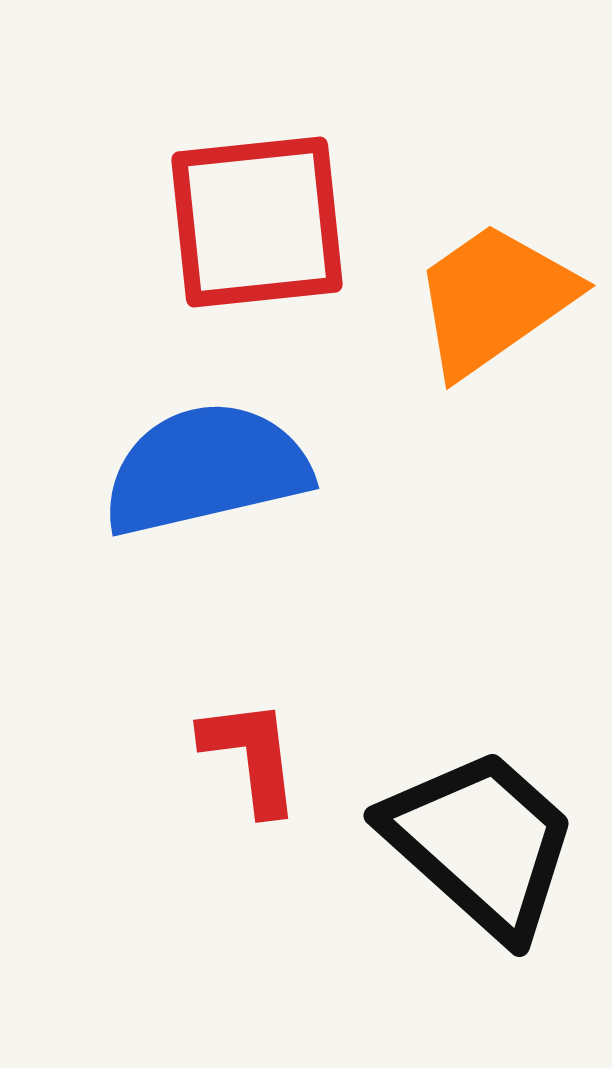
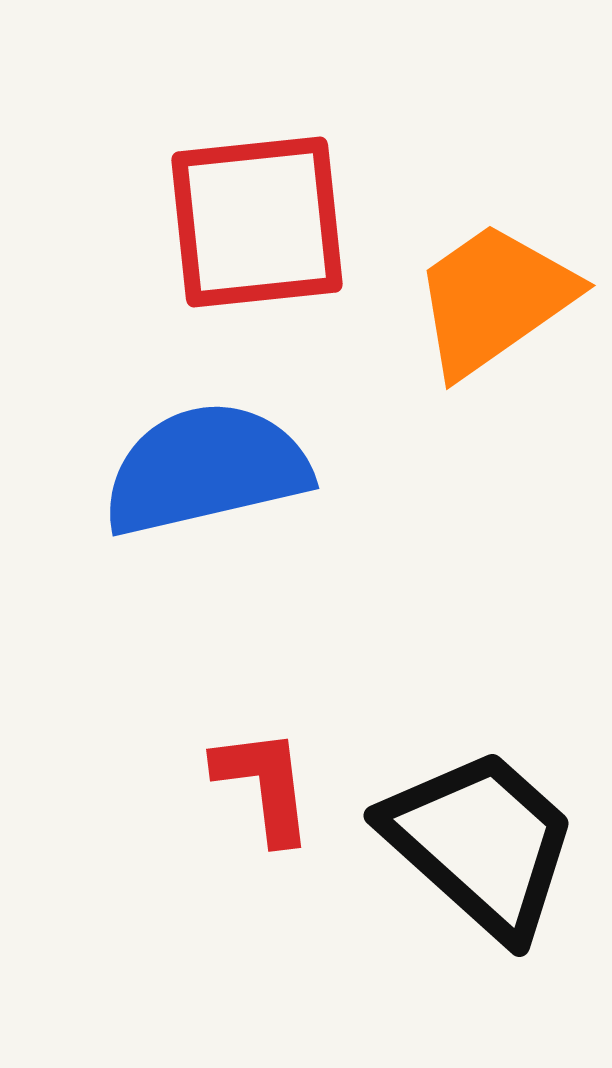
red L-shape: moved 13 px right, 29 px down
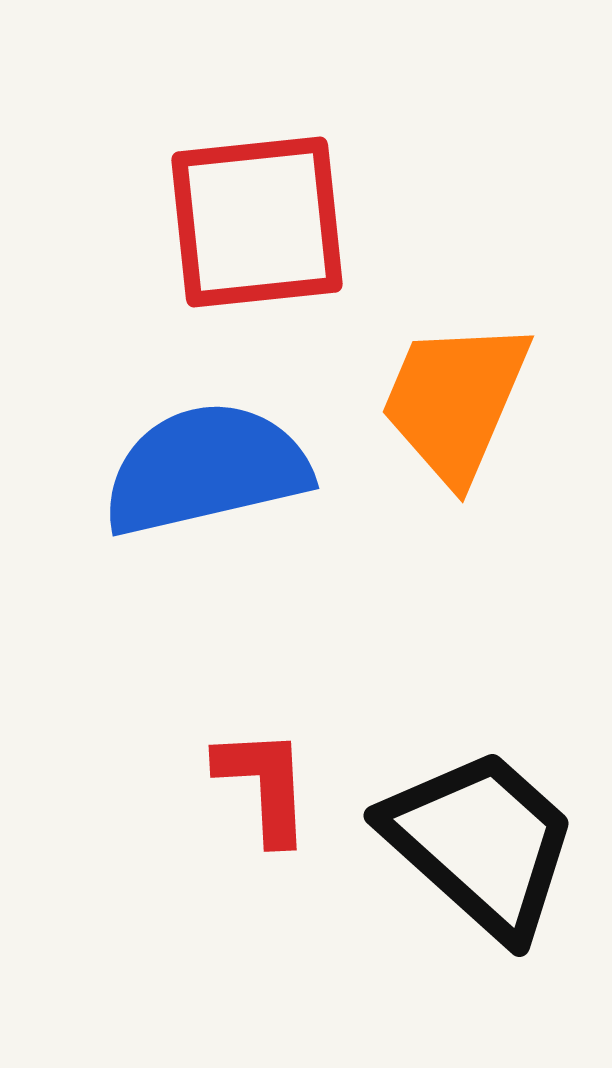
orange trapezoid: moved 39 px left, 102 px down; rotated 32 degrees counterclockwise
red L-shape: rotated 4 degrees clockwise
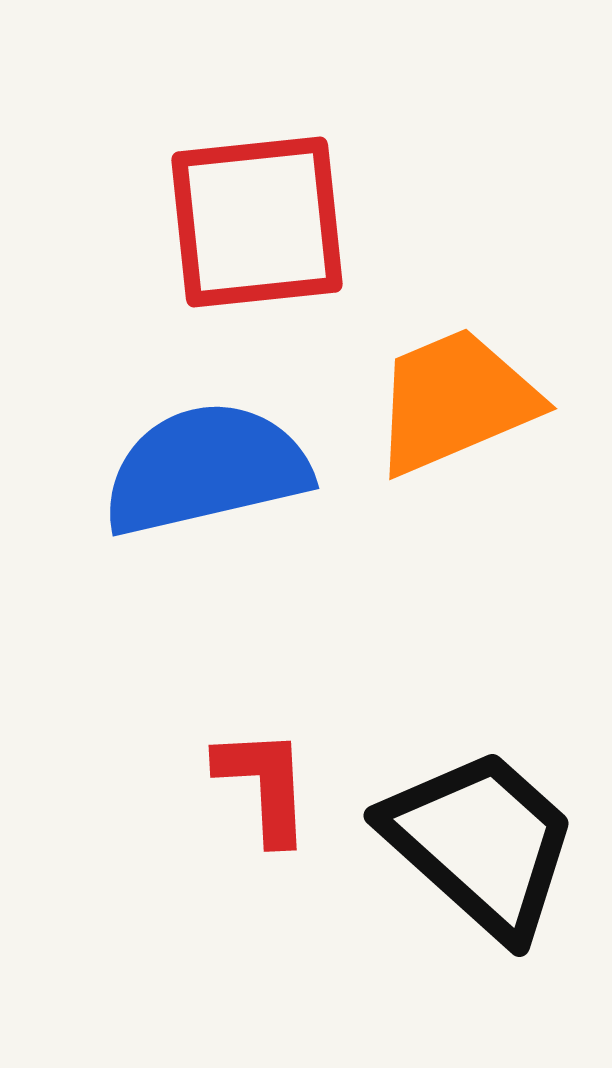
orange trapezoid: rotated 44 degrees clockwise
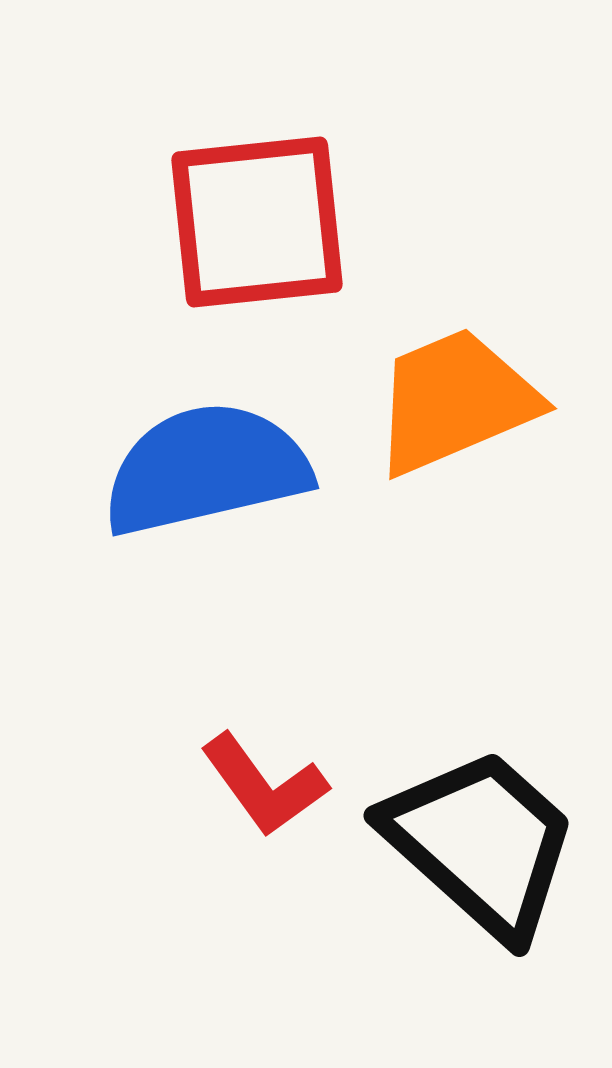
red L-shape: rotated 147 degrees clockwise
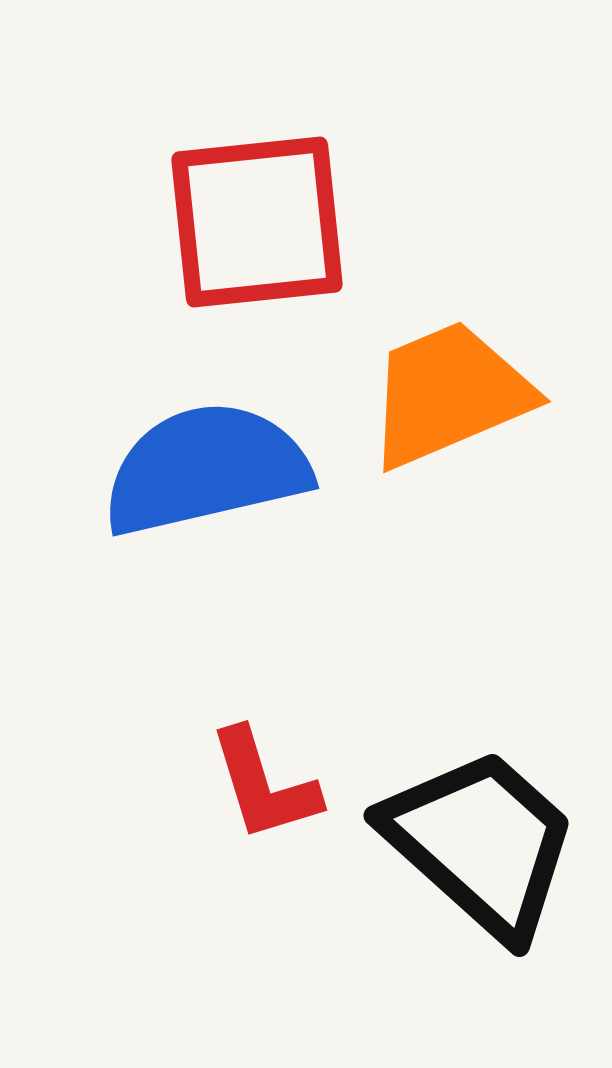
orange trapezoid: moved 6 px left, 7 px up
red L-shape: rotated 19 degrees clockwise
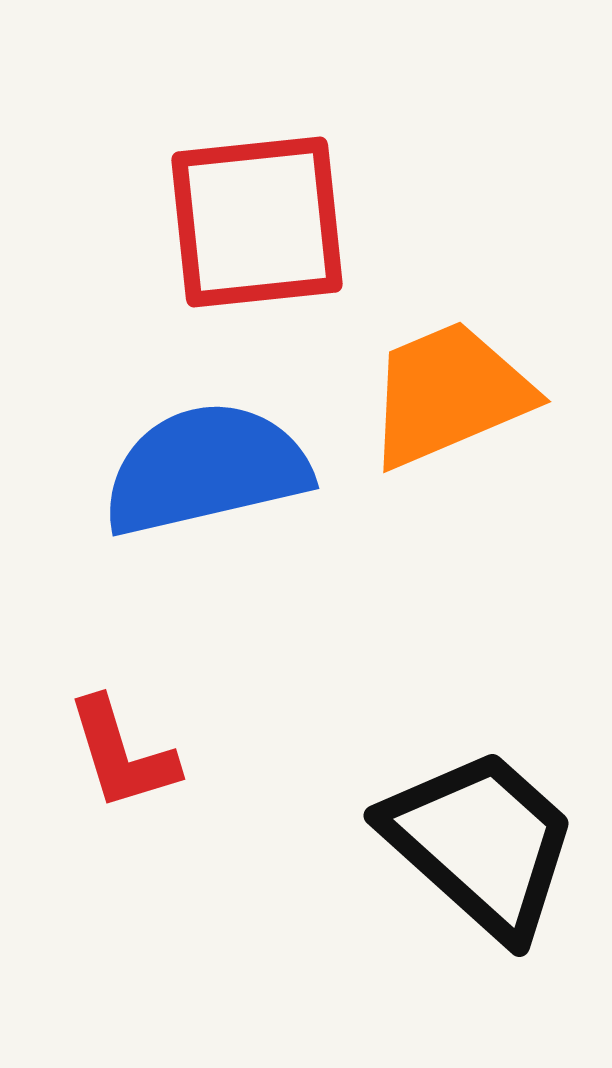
red L-shape: moved 142 px left, 31 px up
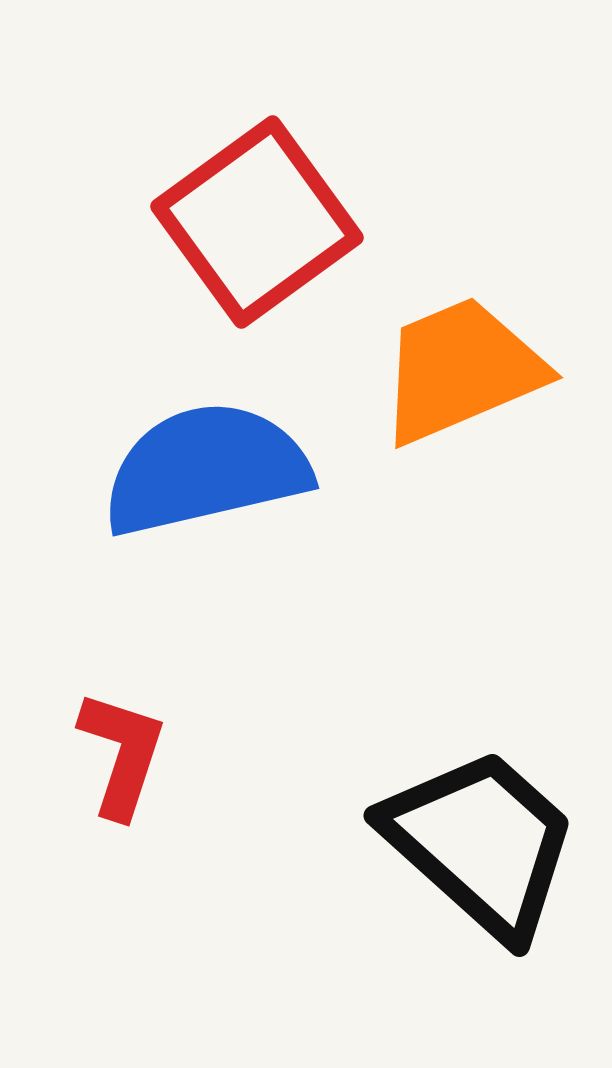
red square: rotated 30 degrees counterclockwise
orange trapezoid: moved 12 px right, 24 px up
red L-shape: rotated 145 degrees counterclockwise
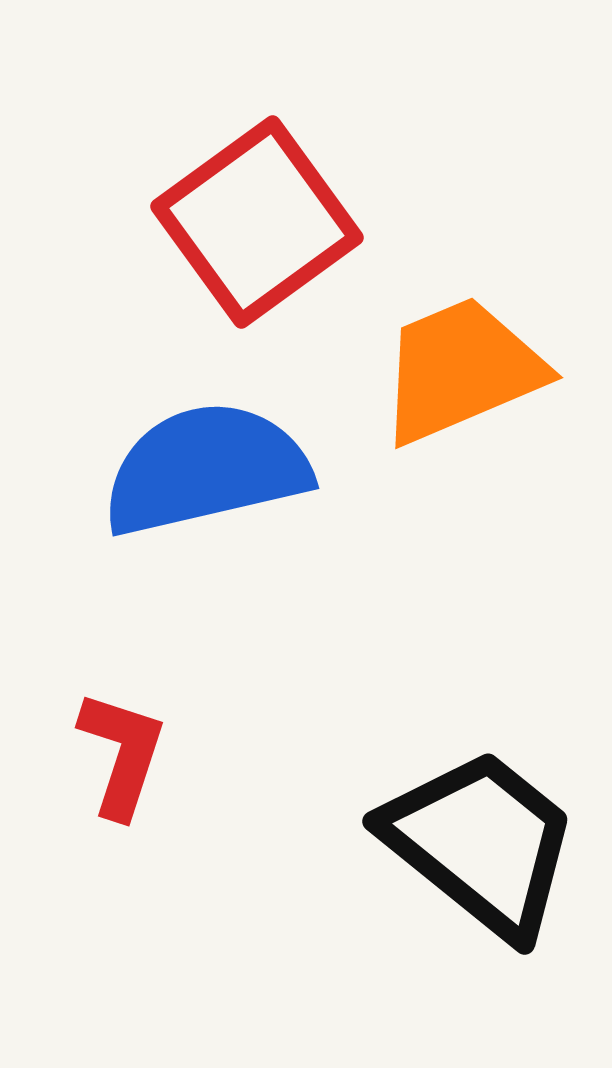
black trapezoid: rotated 3 degrees counterclockwise
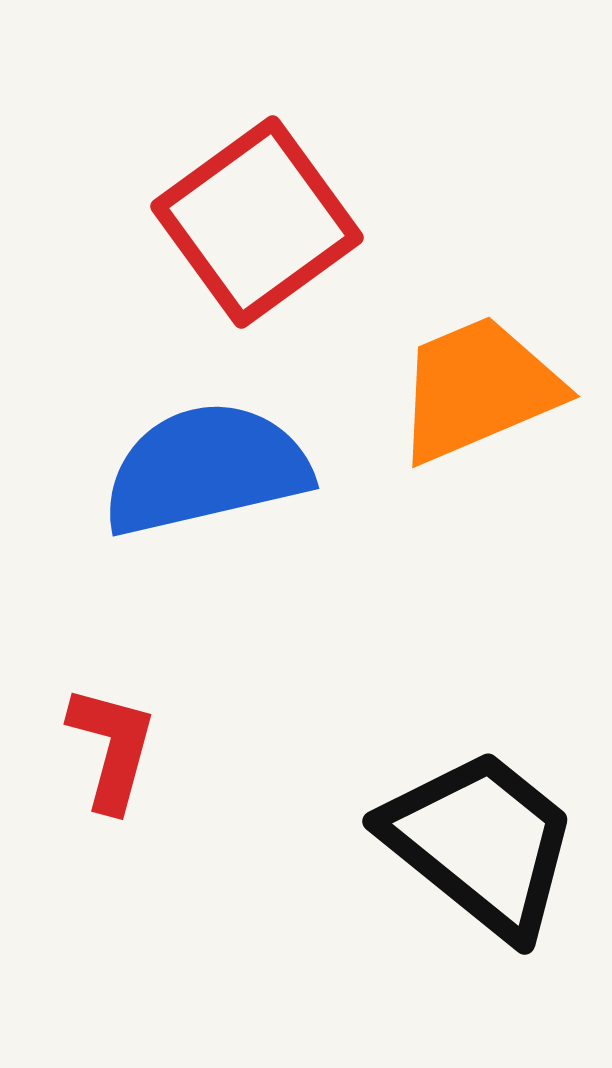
orange trapezoid: moved 17 px right, 19 px down
red L-shape: moved 10 px left, 6 px up; rotated 3 degrees counterclockwise
